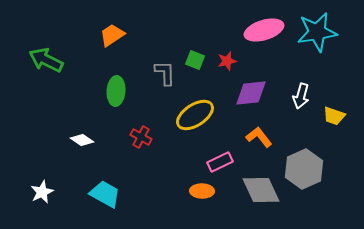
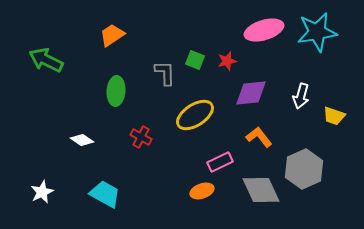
orange ellipse: rotated 20 degrees counterclockwise
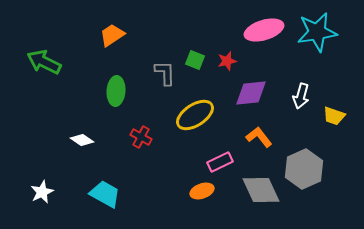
green arrow: moved 2 px left, 2 px down
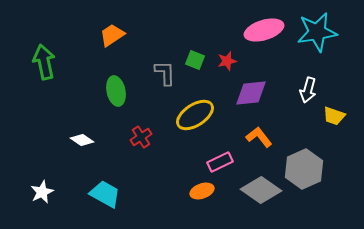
green arrow: rotated 52 degrees clockwise
green ellipse: rotated 16 degrees counterclockwise
white arrow: moved 7 px right, 6 px up
red cross: rotated 30 degrees clockwise
gray diamond: rotated 30 degrees counterclockwise
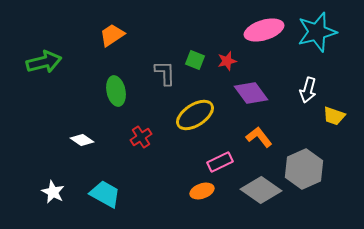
cyan star: rotated 6 degrees counterclockwise
green arrow: rotated 88 degrees clockwise
purple diamond: rotated 60 degrees clockwise
white star: moved 11 px right; rotated 20 degrees counterclockwise
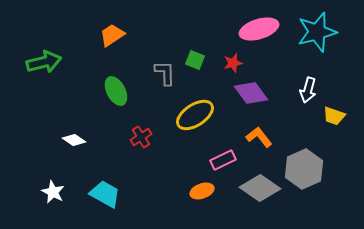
pink ellipse: moved 5 px left, 1 px up
red star: moved 6 px right, 2 px down
green ellipse: rotated 16 degrees counterclockwise
white diamond: moved 8 px left
pink rectangle: moved 3 px right, 2 px up
gray diamond: moved 1 px left, 2 px up
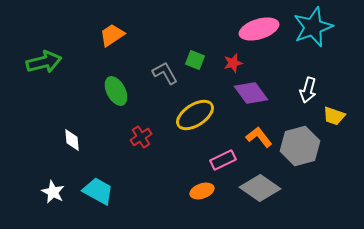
cyan star: moved 4 px left, 5 px up; rotated 6 degrees counterclockwise
gray L-shape: rotated 28 degrees counterclockwise
white diamond: moved 2 px left; rotated 50 degrees clockwise
gray hexagon: moved 4 px left, 23 px up; rotated 9 degrees clockwise
cyan trapezoid: moved 7 px left, 3 px up
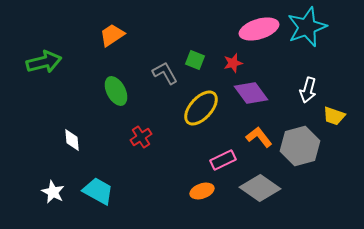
cyan star: moved 6 px left
yellow ellipse: moved 6 px right, 7 px up; rotated 15 degrees counterclockwise
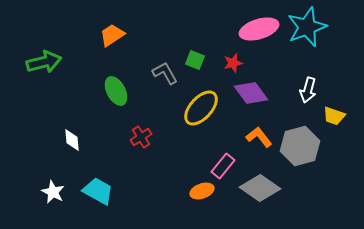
pink rectangle: moved 6 px down; rotated 25 degrees counterclockwise
